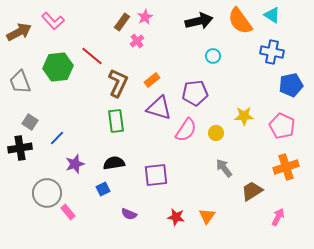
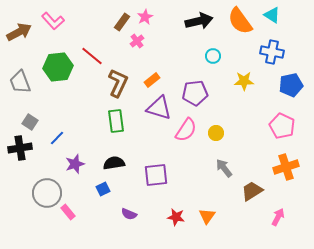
yellow star: moved 35 px up
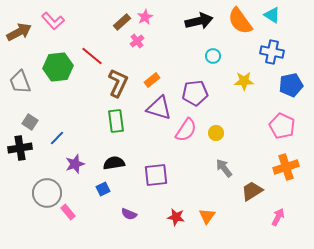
brown rectangle: rotated 12 degrees clockwise
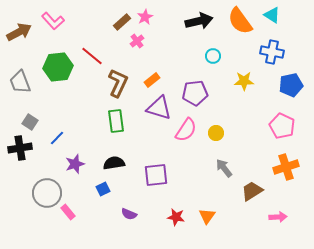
pink arrow: rotated 60 degrees clockwise
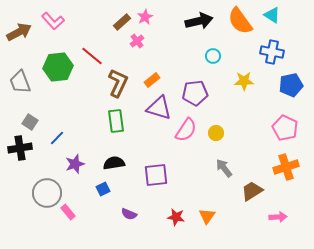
pink pentagon: moved 3 px right, 2 px down
